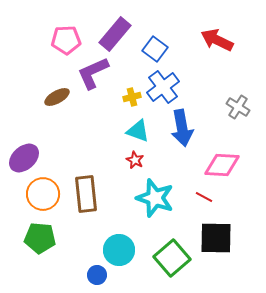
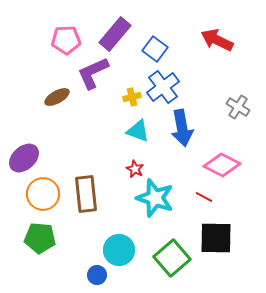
red star: moved 9 px down
pink diamond: rotated 24 degrees clockwise
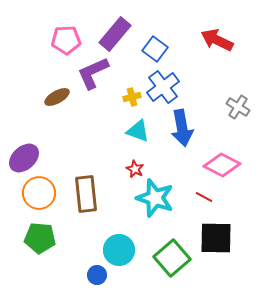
orange circle: moved 4 px left, 1 px up
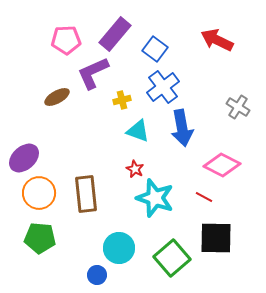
yellow cross: moved 10 px left, 3 px down
cyan circle: moved 2 px up
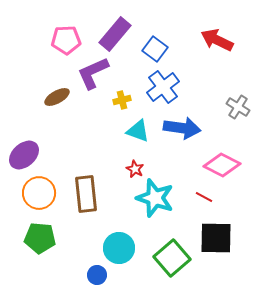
blue arrow: rotated 72 degrees counterclockwise
purple ellipse: moved 3 px up
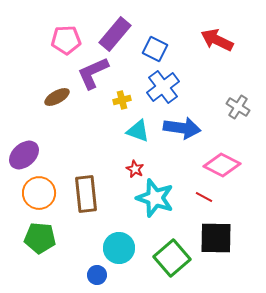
blue square: rotated 10 degrees counterclockwise
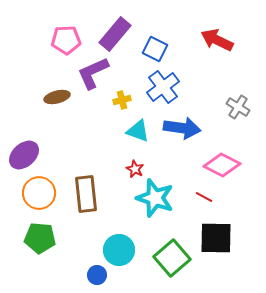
brown ellipse: rotated 15 degrees clockwise
cyan circle: moved 2 px down
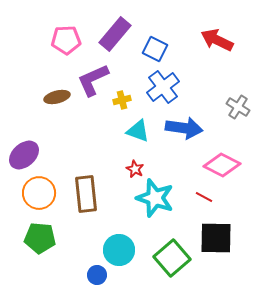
purple L-shape: moved 7 px down
blue arrow: moved 2 px right
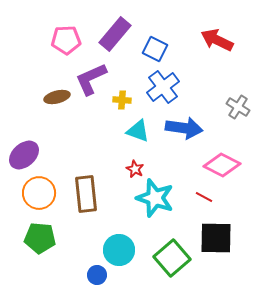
purple L-shape: moved 2 px left, 1 px up
yellow cross: rotated 18 degrees clockwise
